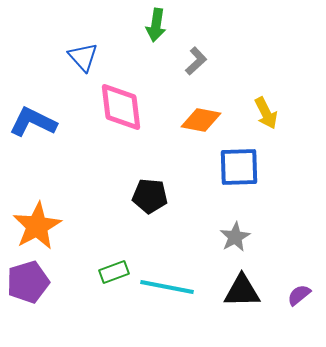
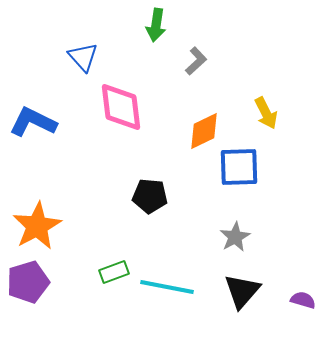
orange diamond: moved 3 px right, 11 px down; rotated 36 degrees counterclockwise
black triangle: rotated 48 degrees counterclockwise
purple semicircle: moved 4 px right, 5 px down; rotated 55 degrees clockwise
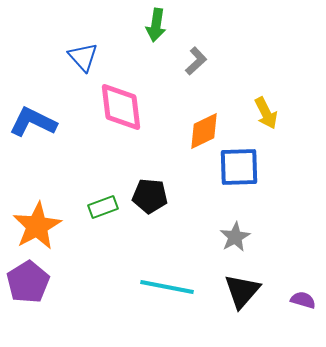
green rectangle: moved 11 px left, 65 px up
purple pentagon: rotated 15 degrees counterclockwise
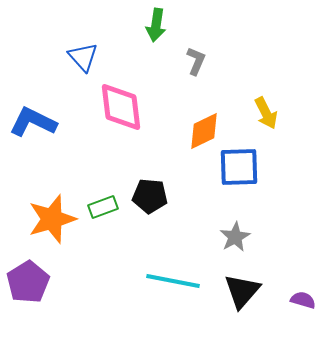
gray L-shape: rotated 24 degrees counterclockwise
orange star: moved 15 px right, 7 px up; rotated 12 degrees clockwise
cyan line: moved 6 px right, 6 px up
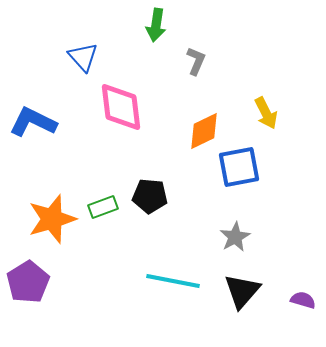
blue square: rotated 9 degrees counterclockwise
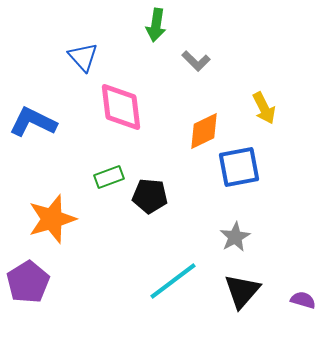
gray L-shape: rotated 112 degrees clockwise
yellow arrow: moved 2 px left, 5 px up
green rectangle: moved 6 px right, 30 px up
cyan line: rotated 48 degrees counterclockwise
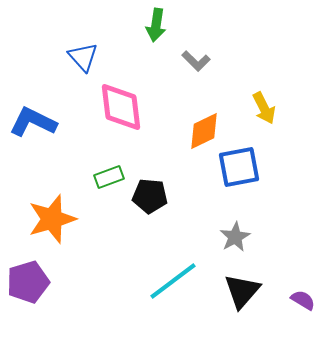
purple pentagon: rotated 15 degrees clockwise
purple semicircle: rotated 15 degrees clockwise
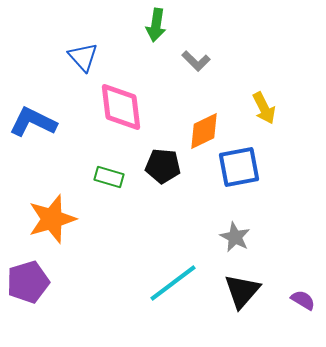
green rectangle: rotated 36 degrees clockwise
black pentagon: moved 13 px right, 30 px up
gray star: rotated 16 degrees counterclockwise
cyan line: moved 2 px down
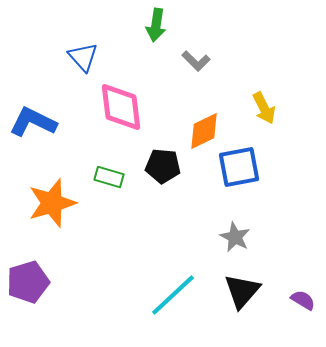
orange star: moved 16 px up
cyan line: moved 12 px down; rotated 6 degrees counterclockwise
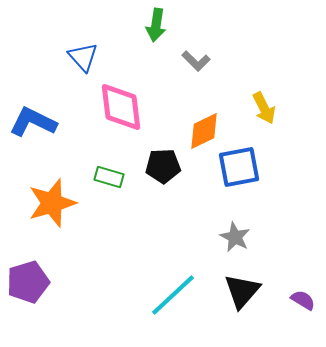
black pentagon: rotated 8 degrees counterclockwise
